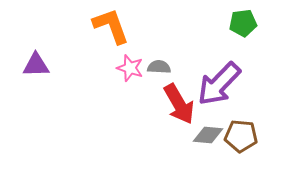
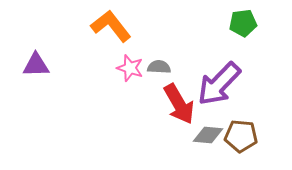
orange L-shape: rotated 18 degrees counterclockwise
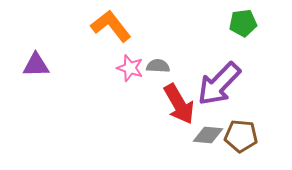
gray semicircle: moved 1 px left, 1 px up
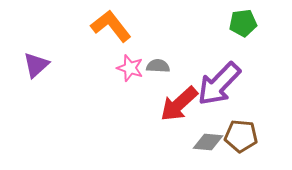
purple triangle: rotated 40 degrees counterclockwise
red arrow: rotated 78 degrees clockwise
gray diamond: moved 7 px down
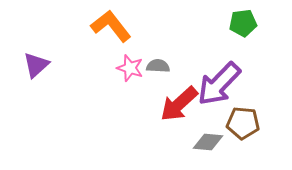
brown pentagon: moved 2 px right, 13 px up
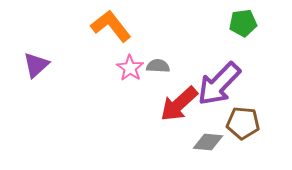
pink star: rotated 16 degrees clockwise
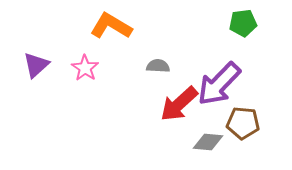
orange L-shape: rotated 21 degrees counterclockwise
pink star: moved 45 px left
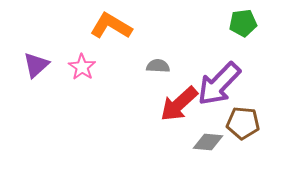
pink star: moved 3 px left, 1 px up
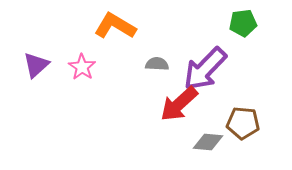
orange L-shape: moved 4 px right
gray semicircle: moved 1 px left, 2 px up
purple arrow: moved 14 px left, 15 px up
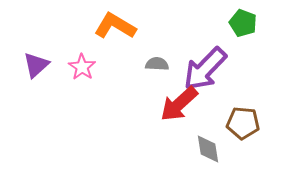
green pentagon: rotated 28 degrees clockwise
gray diamond: moved 7 px down; rotated 76 degrees clockwise
